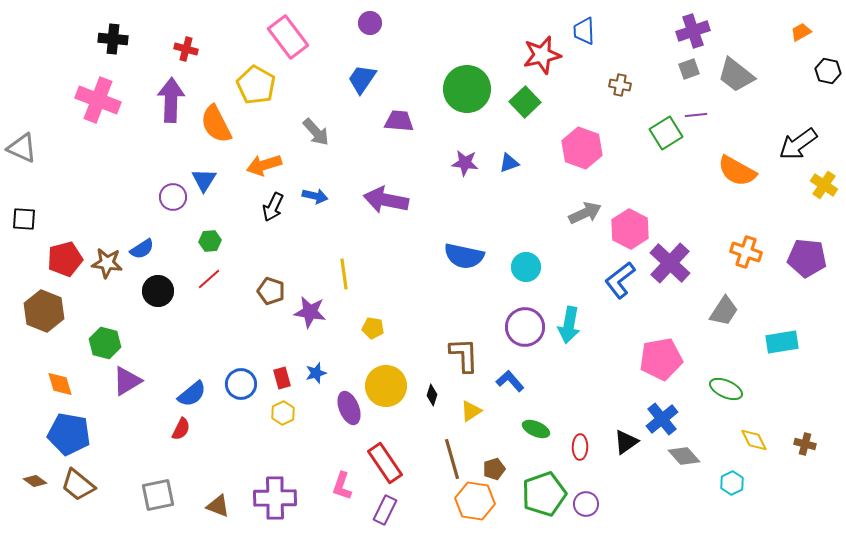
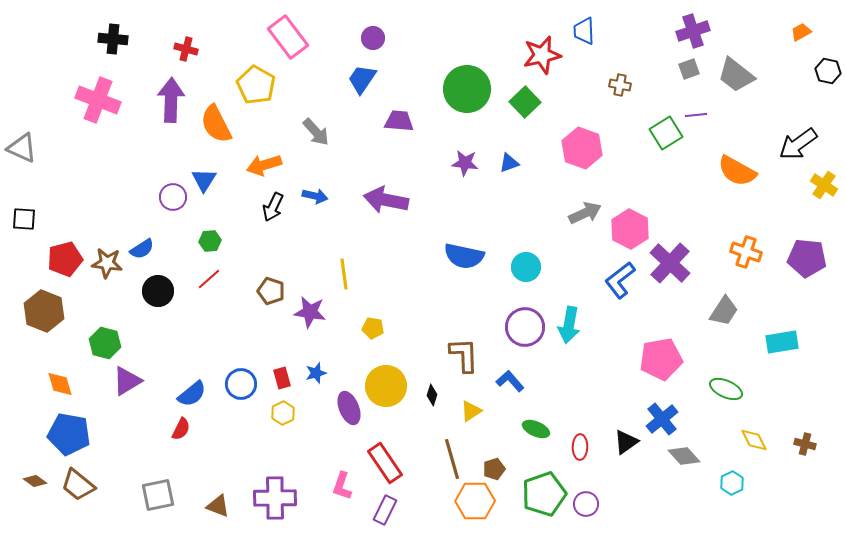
purple circle at (370, 23): moved 3 px right, 15 px down
orange hexagon at (475, 501): rotated 9 degrees counterclockwise
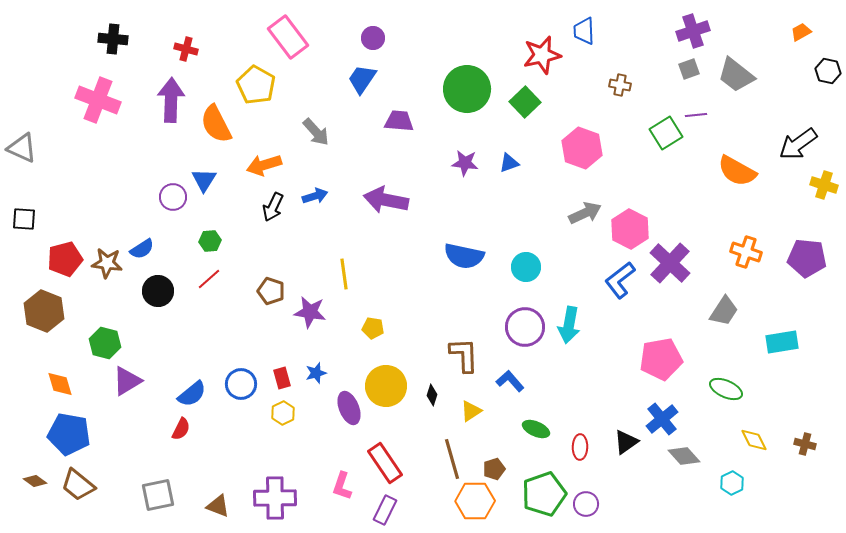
yellow cross at (824, 185): rotated 16 degrees counterclockwise
blue arrow at (315, 196): rotated 30 degrees counterclockwise
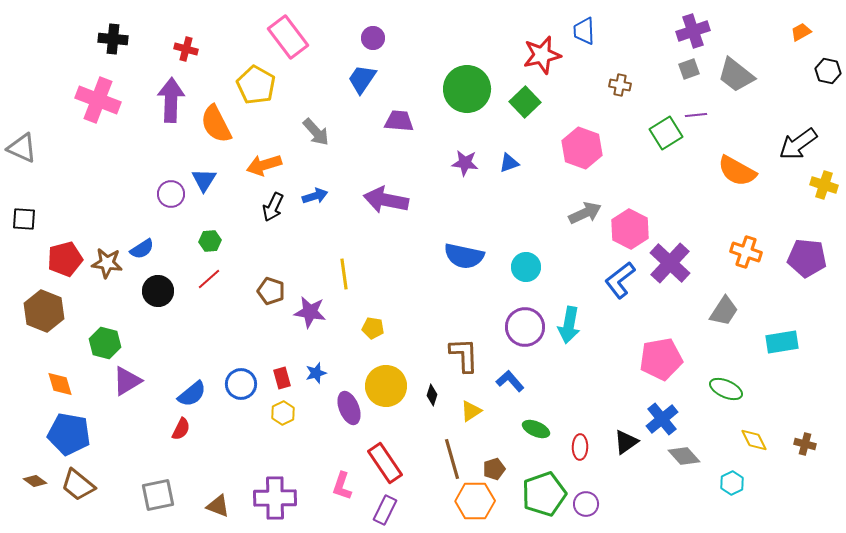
purple circle at (173, 197): moved 2 px left, 3 px up
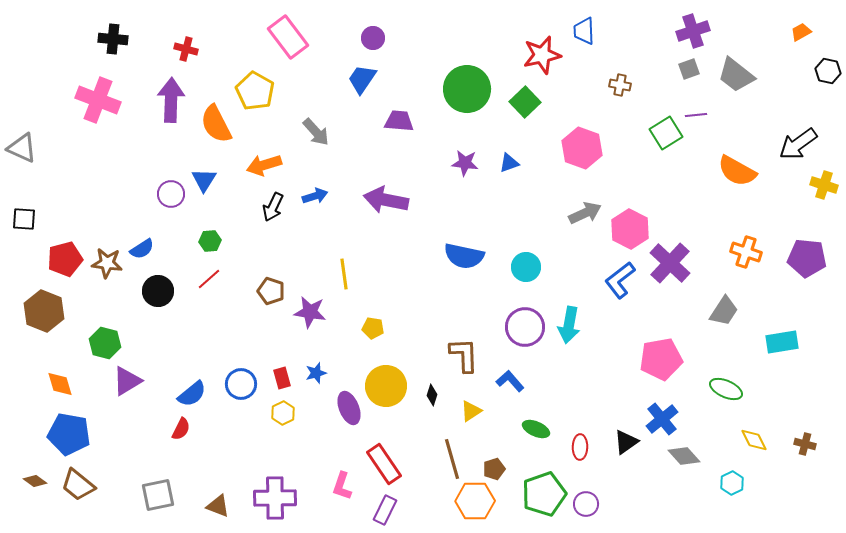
yellow pentagon at (256, 85): moved 1 px left, 6 px down
red rectangle at (385, 463): moved 1 px left, 1 px down
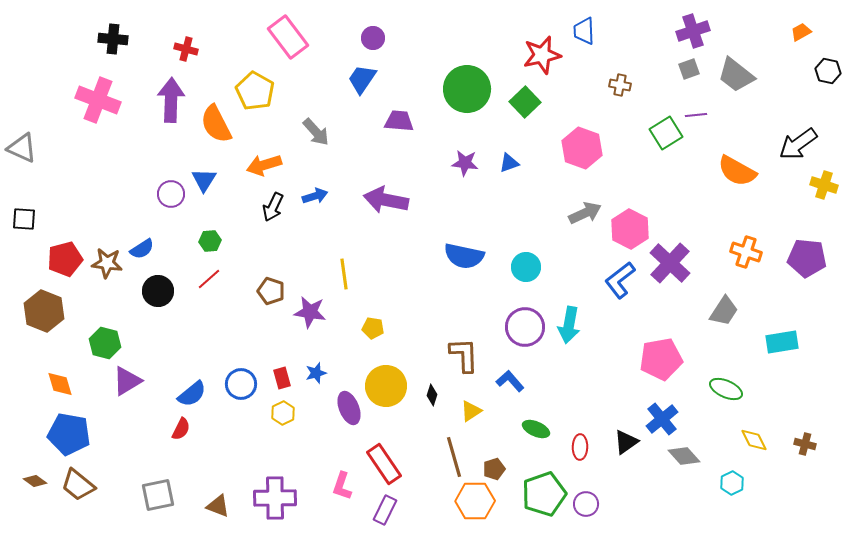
brown line at (452, 459): moved 2 px right, 2 px up
